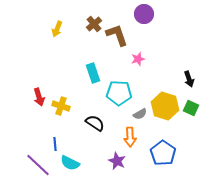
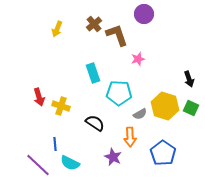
purple star: moved 4 px left, 4 px up
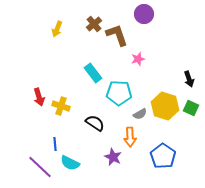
cyan rectangle: rotated 18 degrees counterclockwise
blue pentagon: moved 3 px down
purple line: moved 2 px right, 2 px down
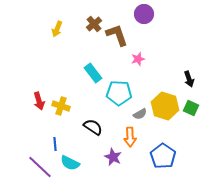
red arrow: moved 4 px down
black semicircle: moved 2 px left, 4 px down
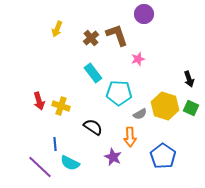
brown cross: moved 3 px left, 14 px down
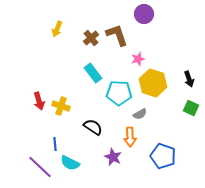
yellow hexagon: moved 12 px left, 23 px up
blue pentagon: rotated 15 degrees counterclockwise
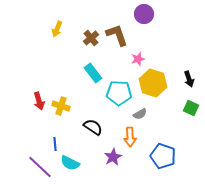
purple star: rotated 18 degrees clockwise
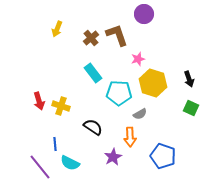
purple line: rotated 8 degrees clockwise
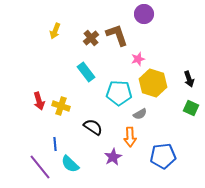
yellow arrow: moved 2 px left, 2 px down
cyan rectangle: moved 7 px left, 1 px up
blue pentagon: rotated 25 degrees counterclockwise
cyan semicircle: moved 1 px down; rotated 18 degrees clockwise
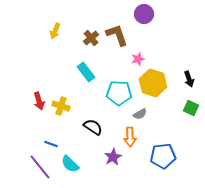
blue line: moved 4 px left; rotated 64 degrees counterclockwise
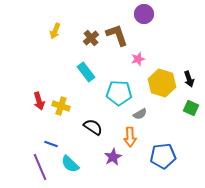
yellow hexagon: moved 9 px right
purple line: rotated 16 degrees clockwise
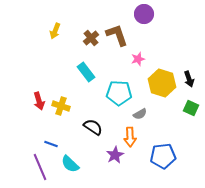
purple star: moved 2 px right, 2 px up
